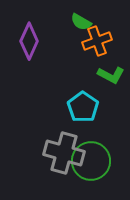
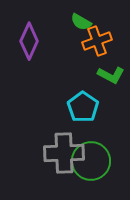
gray cross: rotated 18 degrees counterclockwise
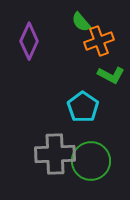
green semicircle: rotated 20 degrees clockwise
orange cross: moved 2 px right
gray cross: moved 9 px left, 1 px down
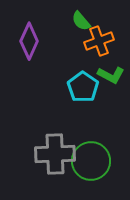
green semicircle: moved 1 px up
cyan pentagon: moved 20 px up
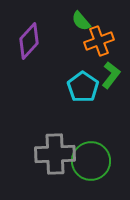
purple diamond: rotated 18 degrees clockwise
green L-shape: rotated 80 degrees counterclockwise
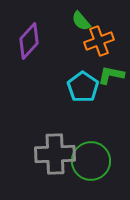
green L-shape: rotated 116 degrees counterclockwise
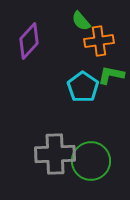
orange cross: rotated 12 degrees clockwise
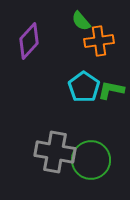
green L-shape: moved 15 px down
cyan pentagon: moved 1 px right
gray cross: moved 2 px up; rotated 12 degrees clockwise
green circle: moved 1 px up
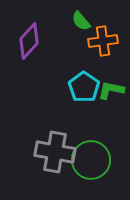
orange cross: moved 4 px right
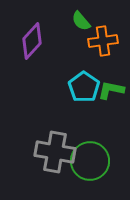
purple diamond: moved 3 px right
green circle: moved 1 px left, 1 px down
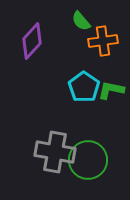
green circle: moved 2 px left, 1 px up
